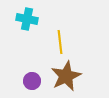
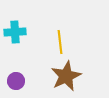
cyan cross: moved 12 px left, 13 px down; rotated 15 degrees counterclockwise
purple circle: moved 16 px left
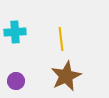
yellow line: moved 1 px right, 3 px up
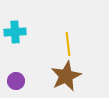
yellow line: moved 7 px right, 5 px down
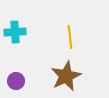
yellow line: moved 2 px right, 7 px up
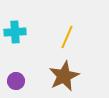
yellow line: moved 3 px left; rotated 30 degrees clockwise
brown star: moved 2 px left
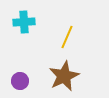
cyan cross: moved 9 px right, 10 px up
purple circle: moved 4 px right
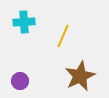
yellow line: moved 4 px left, 1 px up
brown star: moved 16 px right
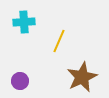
yellow line: moved 4 px left, 5 px down
brown star: moved 2 px right, 1 px down
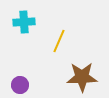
brown star: rotated 24 degrees clockwise
purple circle: moved 4 px down
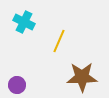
cyan cross: rotated 30 degrees clockwise
purple circle: moved 3 px left
